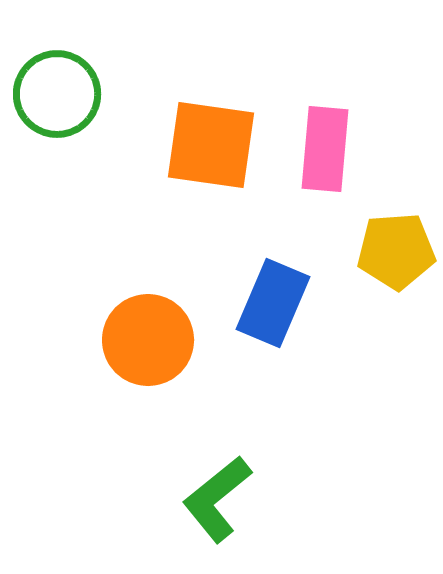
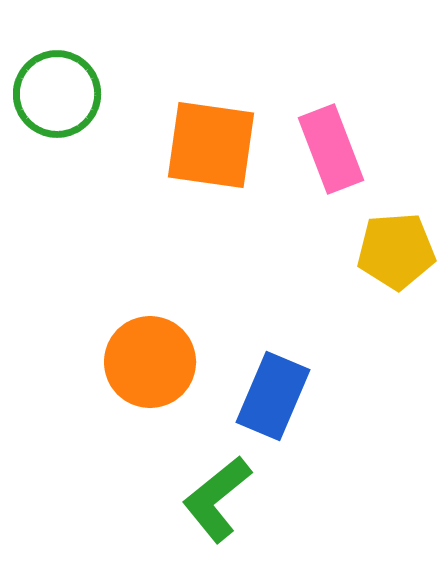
pink rectangle: moved 6 px right; rotated 26 degrees counterclockwise
blue rectangle: moved 93 px down
orange circle: moved 2 px right, 22 px down
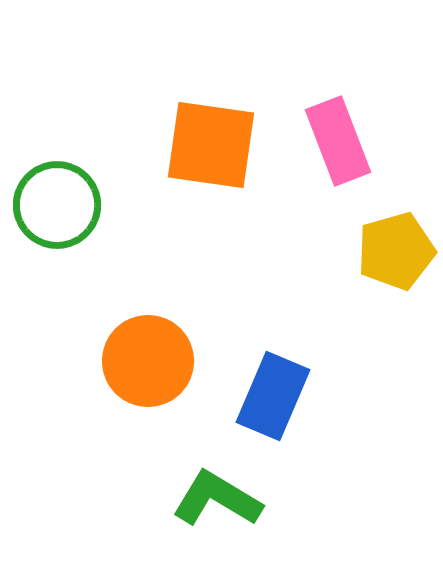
green circle: moved 111 px down
pink rectangle: moved 7 px right, 8 px up
yellow pentagon: rotated 12 degrees counterclockwise
orange circle: moved 2 px left, 1 px up
green L-shape: rotated 70 degrees clockwise
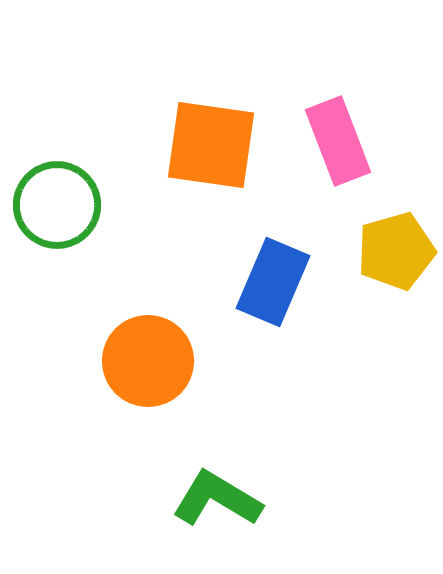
blue rectangle: moved 114 px up
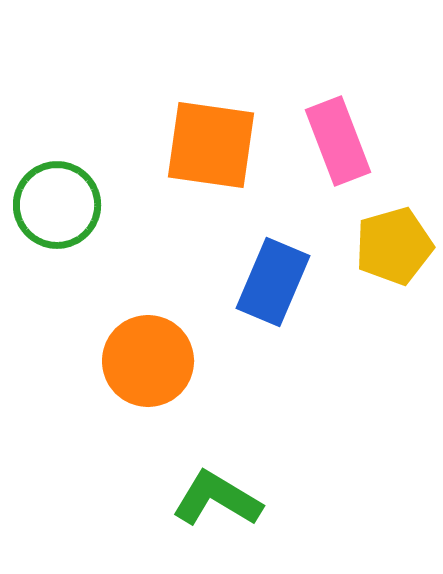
yellow pentagon: moved 2 px left, 5 px up
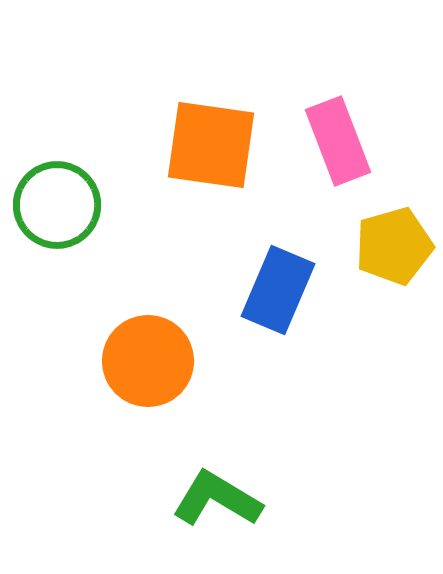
blue rectangle: moved 5 px right, 8 px down
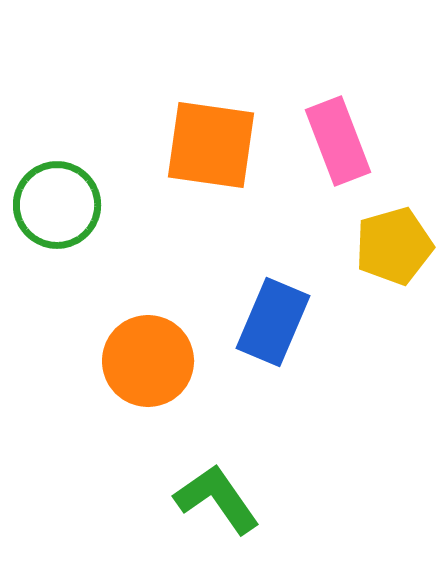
blue rectangle: moved 5 px left, 32 px down
green L-shape: rotated 24 degrees clockwise
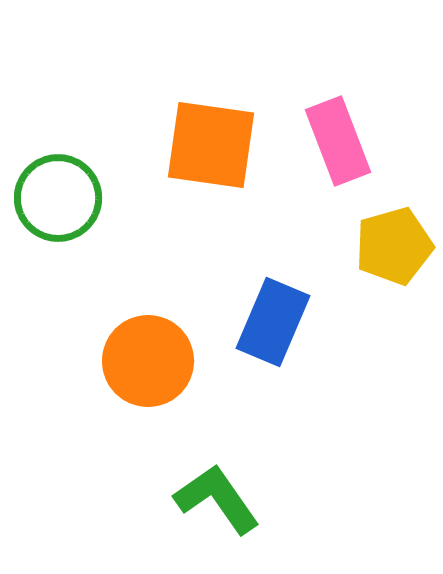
green circle: moved 1 px right, 7 px up
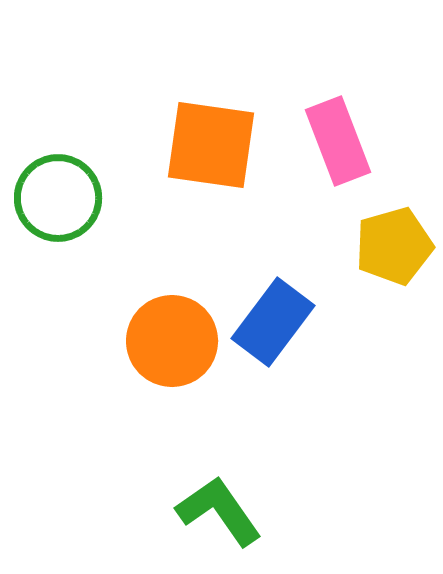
blue rectangle: rotated 14 degrees clockwise
orange circle: moved 24 px right, 20 px up
green L-shape: moved 2 px right, 12 px down
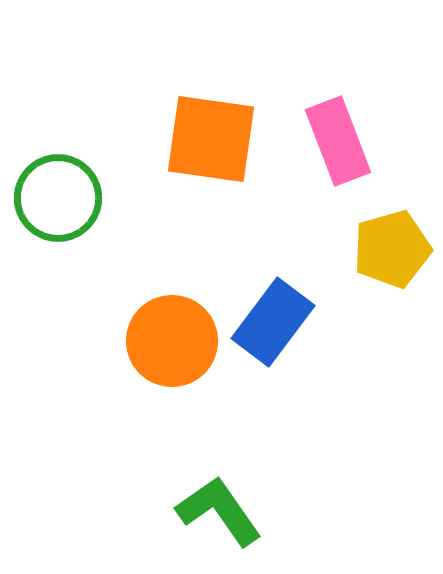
orange square: moved 6 px up
yellow pentagon: moved 2 px left, 3 px down
